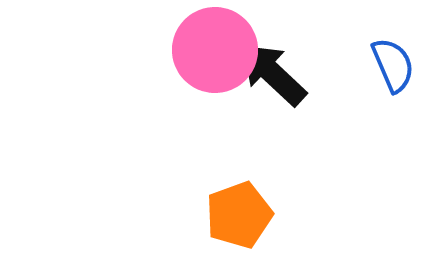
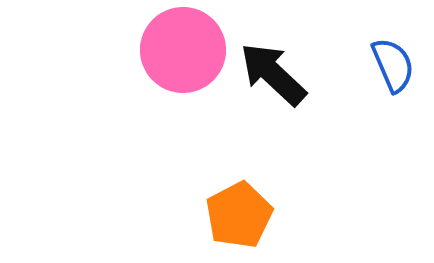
pink circle: moved 32 px left
orange pentagon: rotated 8 degrees counterclockwise
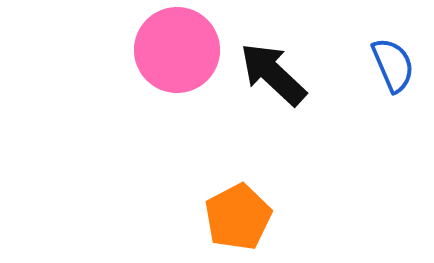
pink circle: moved 6 px left
orange pentagon: moved 1 px left, 2 px down
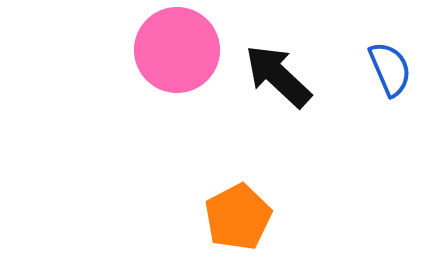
blue semicircle: moved 3 px left, 4 px down
black arrow: moved 5 px right, 2 px down
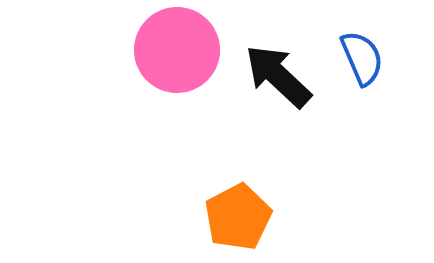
blue semicircle: moved 28 px left, 11 px up
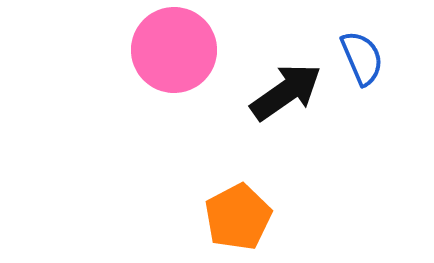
pink circle: moved 3 px left
black arrow: moved 8 px right, 16 px down; rotated 102 degrees clockwise
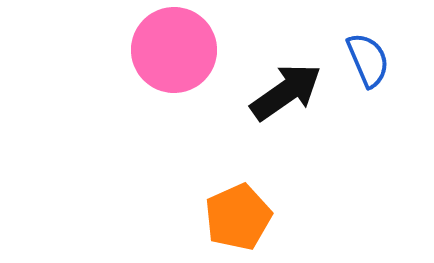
blue semicircle: moved 6 px right, 2 px down
orange pentagon: rotated 4 degrees clockwise
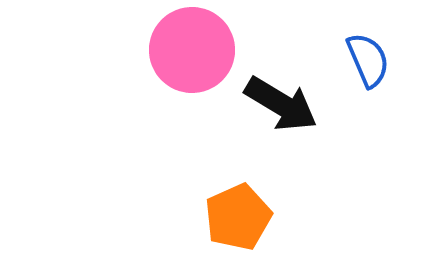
pink circle: moved 18 px right
black arrow: moved 5 px left, 12 px down; rotated 66 degrees clockwise
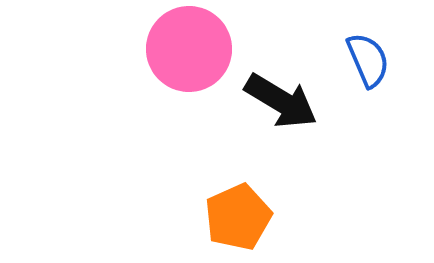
pink circle: moved 3 px left, 1 px up
black arrow: moved 3 px up
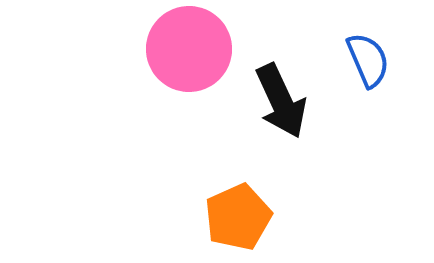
black arrow: rotated 34 degrees clockwise
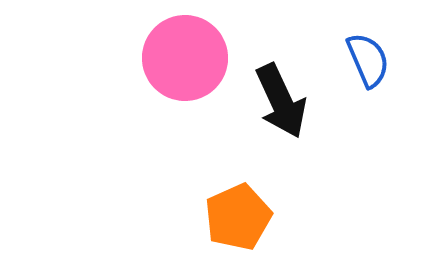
pink circle: moved 4 px left, 9 px down
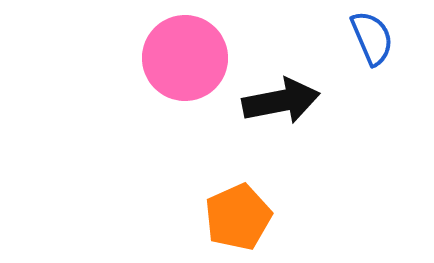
blue semicircle: moved 4 px right, 22 px up
black arrow: rotated 76 degrees counterclockwise
